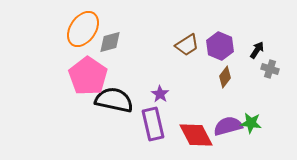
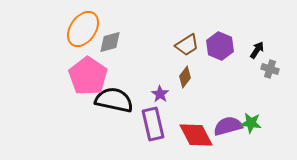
brown diamond: moved 40 px left
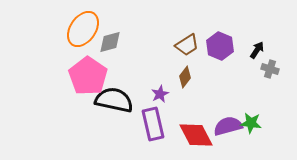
purple star: rotated 12 degrees clockwise
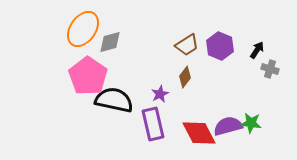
red diamond: moved 3 px right, 2 px up
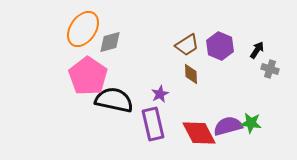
brown diamond: moved 6 px right, 3 px up; rotated 40 degrees counterclockwise
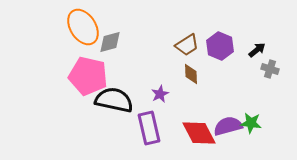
orange ellipse: moved 2 px up; rotated 66 degrees counterclockwise
black arrow: rotated 18 degrees clockwise
pink pentagon: rotated 21 degrees counterclockwise
purple rectangle: moved 4 px left, 4 px down
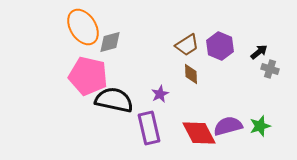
black arrow: moved 2 px right, 2 px down
green star: moved 9 px right, 3 px down; rotated 25 degrees counterclockwise
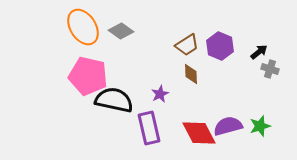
gray diamond: moved 11 px right, 11 px up; rotated 50 degrees clockwise
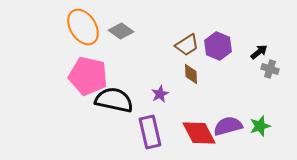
purple hexagon: moved 2 px left
purple rectangle: moved 1 px right, 4 px down
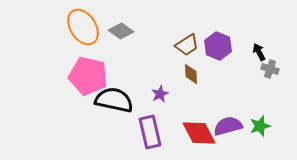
black arrow: rotated 78 degrees counterclockwise
